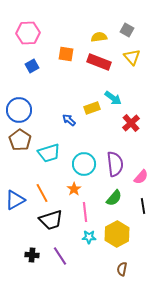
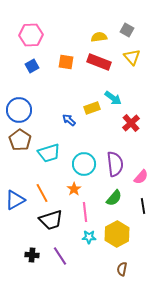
pink hexagon: moved 3 px right, 2 px down
orange square: moved 8 px down
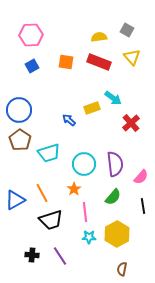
green semicircle: moved 1 px left, 1 px up
